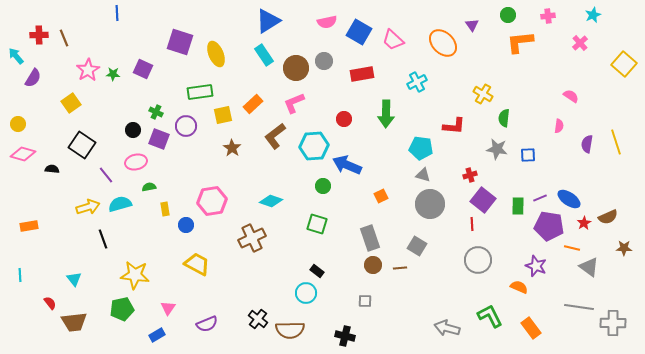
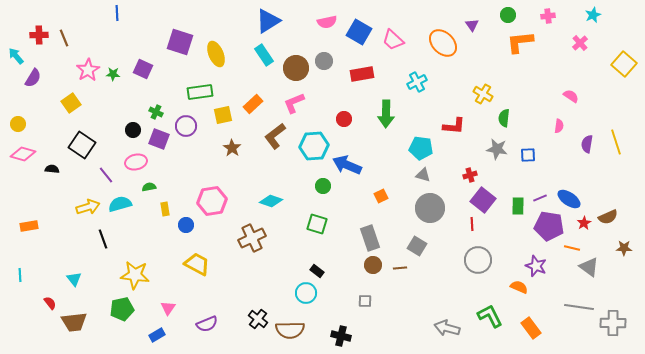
gray circle at (430, 204): moved 4 px down
black cross at (345, 336): moved 4 px left
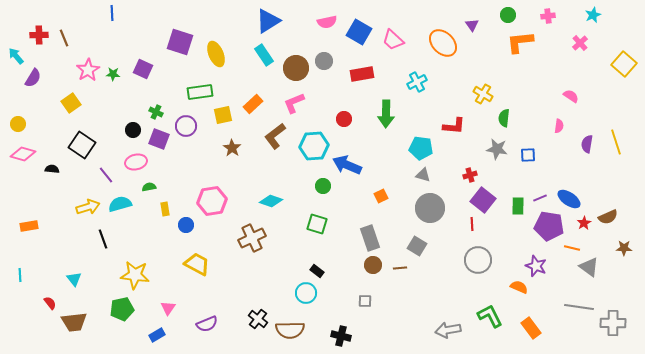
blue line at (117, 13): moved 5 px left
gray arrow at (447, 328): moved 1 px right, 2 px down; rotated 25 degrees counterclockwise
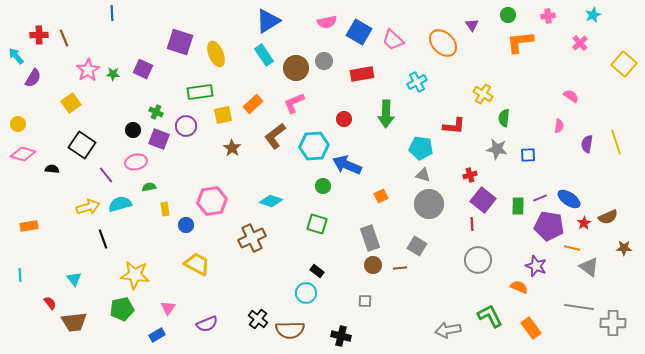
gray circle at (430, 208): moved 1 px left, 4 px up
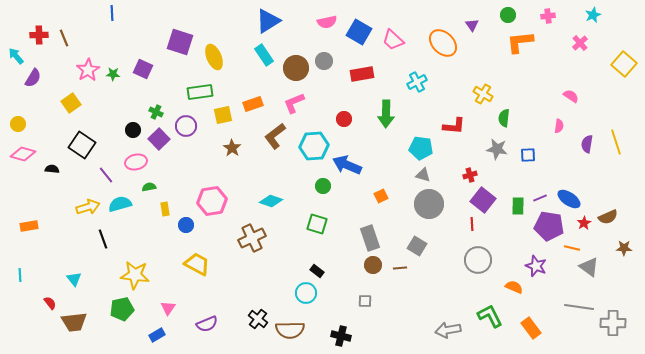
yellow ellipse at (216, 54): moved 2 px left, 3 px down
orange rectangle at (253, 104): rotated 24 degrees clockwise
purple square at (159, 139): rotated 25 degrees clockwise
orange semicircle at (519, 287): moved 5 px left
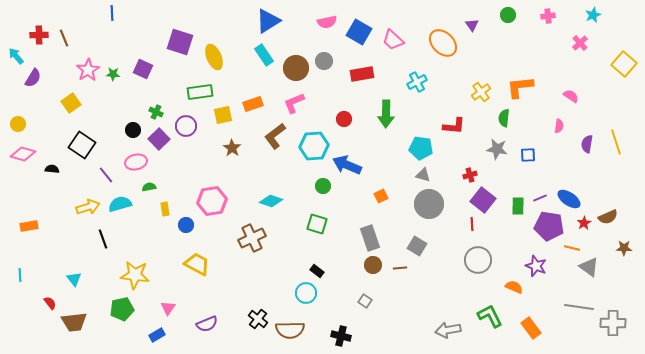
orange L-shape at (520, 42): moved 45 px down
yellow cross at (483, 94): moved 2 px left, 2 px up; rotated 24 degrees clockwise
gray square at (365, 301): rotated 32 degrees clockwise
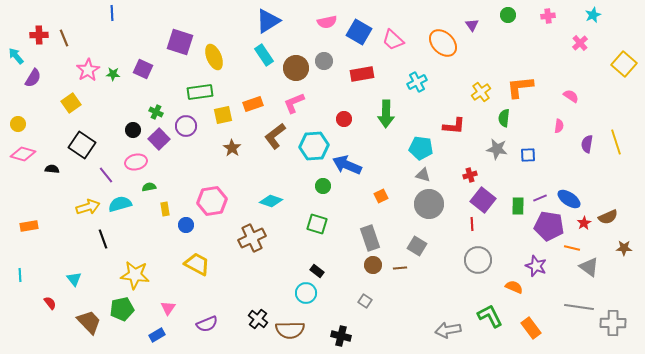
brown trapezoid at (74, 322): moved 15 px right; rotated 128 degrees counterclockwise
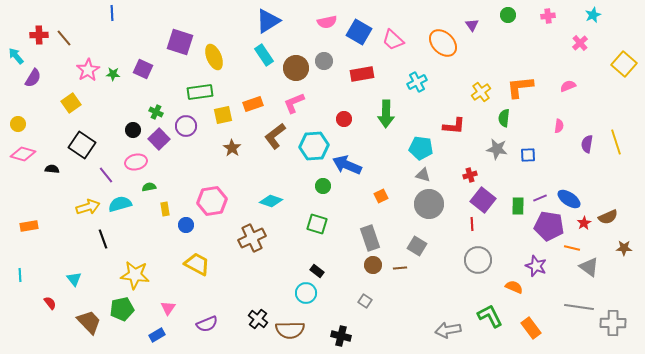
brown line at (64, 38): rotated 18 degrees counterclockwise
pink semicircle at (571, 96): moved 3 px left, 10 px up; rotated 56 degrees counterclockwise
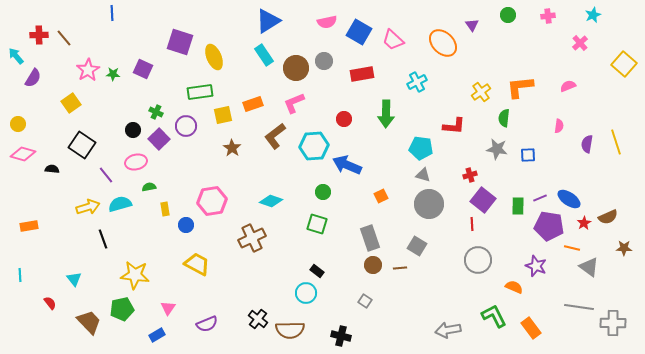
green circle at (323, 186): moved 6 px down
green L-shape at (490, 316): moved 4 px right
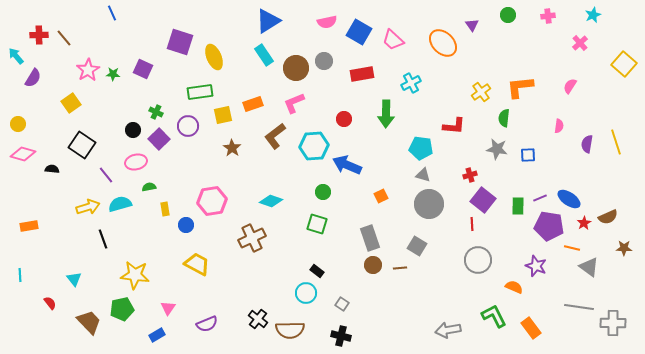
blue line at (112, 13): rotated 21 degrees counterclockwise
cyan cross at (417, 82): moved 6 px left, 1 px down
pink semicircle at (568, 86): moved 2 px right; rotated 35 degrees counterclockwise
purple circle at (186, 126): moved 2 px right
gray square at (365, 301): moved 23 px left, 3 px down
